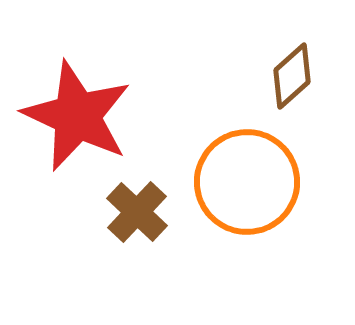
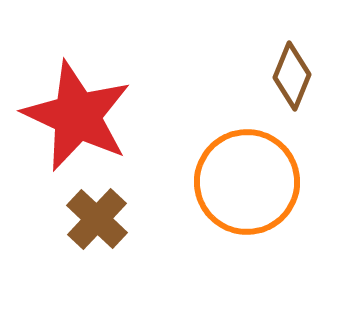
brown diamond: rotated 26 degrees counterclockwise
brown cross: moved 40 px left, 7 px down
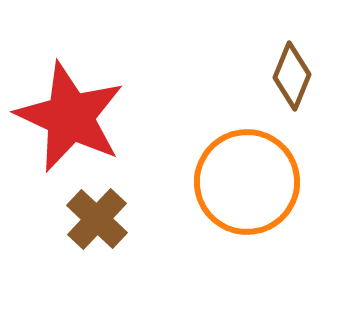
red star: moved 7 px left, 1 px down
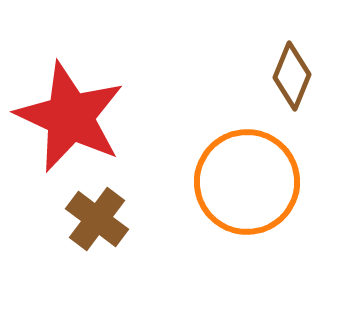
brown cross: rotated 6 degrees counterclockwise
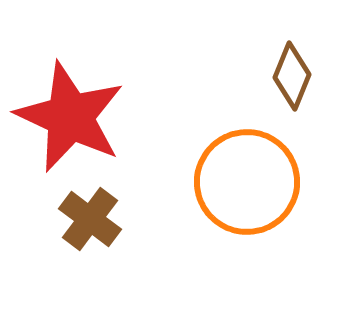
brown cross: moved 7 px left
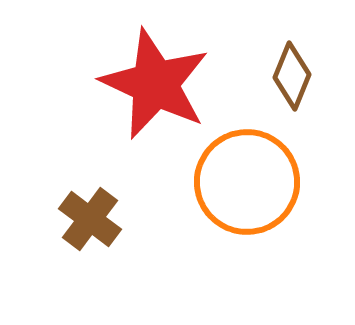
red star: moved 85 px right, 33 px up
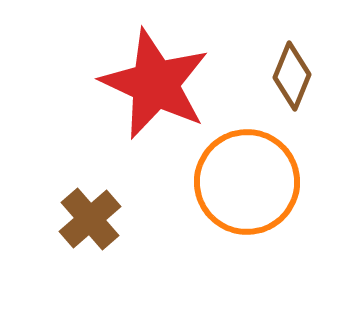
brown cross: rotated 12 degrees clockwise
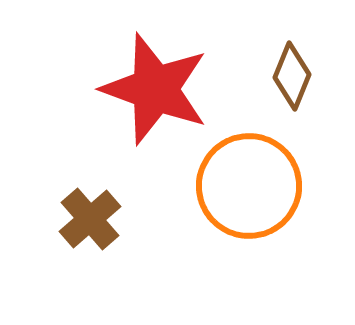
red star: moved 5 px down; rotated 5 degrees counterclockwise
orange circle: moved 2 px right, 4 px down
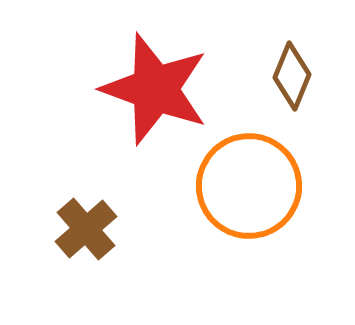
brown cross: moved 4 px left, 10 px down
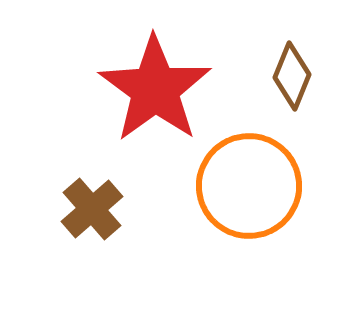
red star: rotated 16 degrees clockwise
brown cross: moved 6 px right, 20 px up
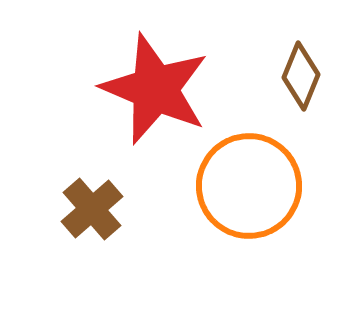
brown diamond: moved 9 px right
red star: rotated 13 degrees counterclockwise
